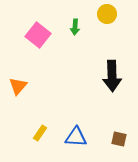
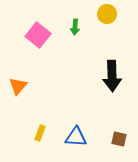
yellow rectangle: rotated 14 degrees counterclockwise
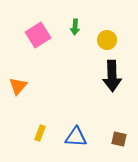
yellow circle: moved 26 px down
pink square: rotated 20 degrees clockwise
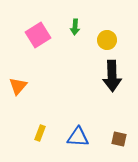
blue triangle: moved 2 px right
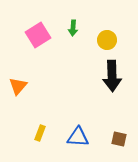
green arrow: moved 2 px left, 1 px down
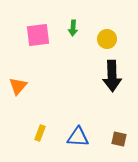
pink square: rotated 25 degrees clockwise
yellow circle: moved 1 px up
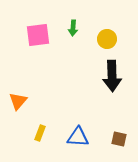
orange triangle: moved 15 px down
